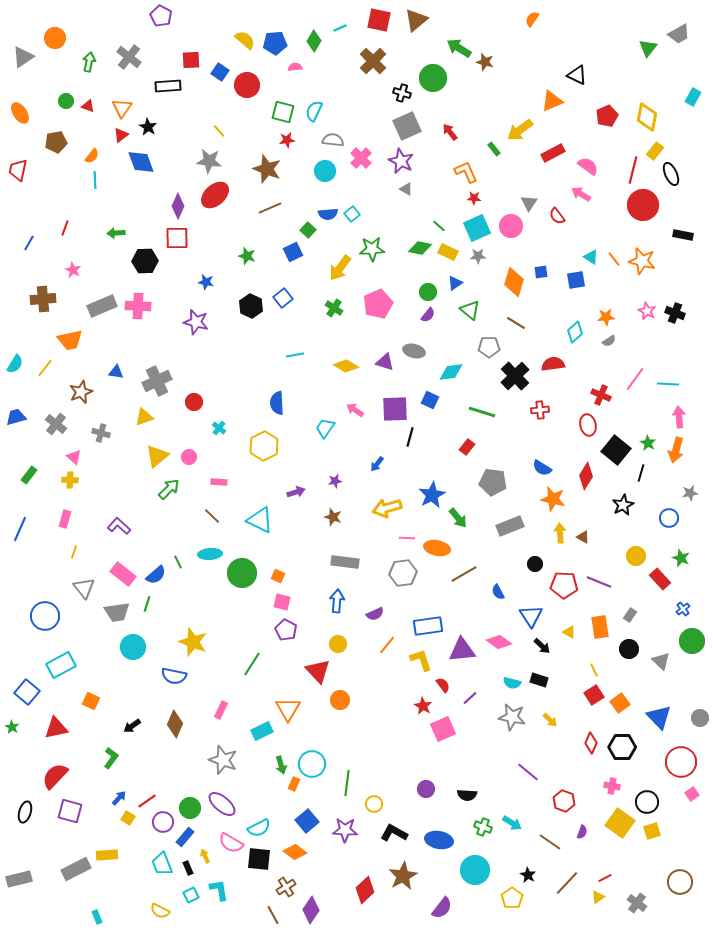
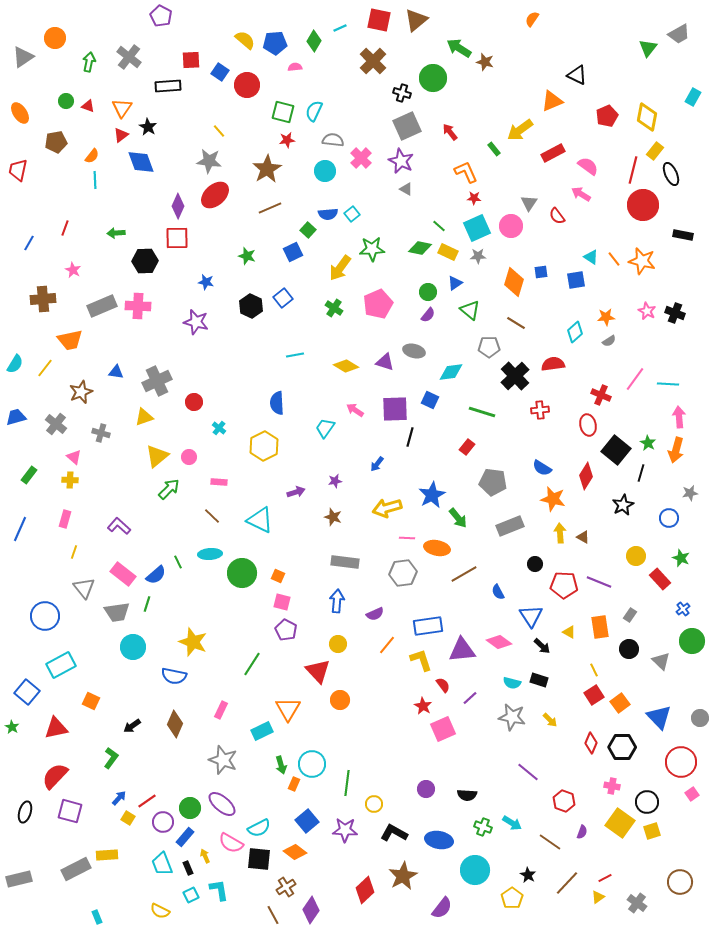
brown star at (267, 169): rotated 20 degrees clockwise
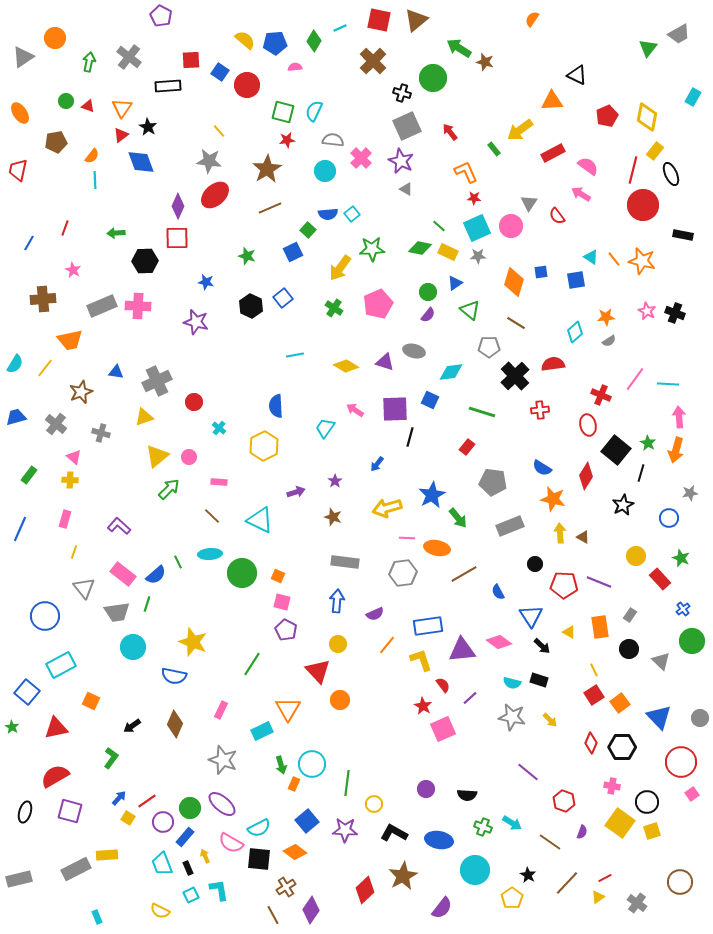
orange triangle at (552, 101): rotated 20 degrees clockwise
blue semicircle at (277, 403): moved 1 px left, 3 px down
purple star at (335, 481): rotated 24 degrees counterclockwise
red semicircle at (55, 776): rotated 16 degrees clockwise
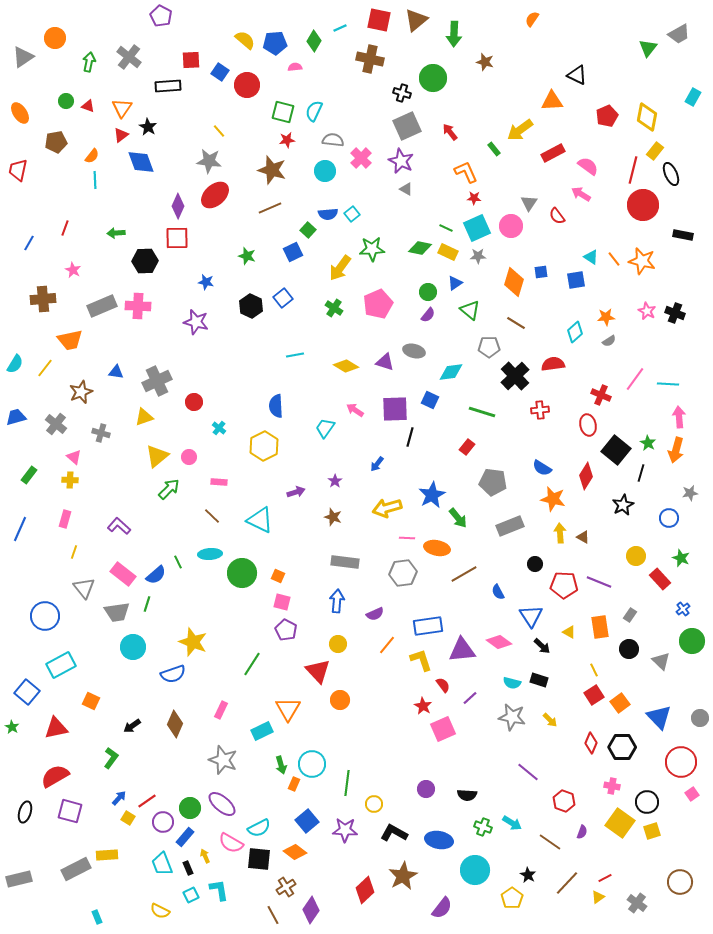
green arrow at (459, 48): moved 5 px left, 14 px up; rotated 120 degrees counterclockwise
brown cross at (373, 61): moved 3 px left, 2 px up; rotated 32 degrees counterclockwise
brown star at (267, 169): moved 5 px right, 1 px down; rotated 24 degrees counterclockwise
green line at (439, 226): moved 7 px right, 2 px down; rotated 16 degrees counterclockwise
blue semicircle at (174, 676): moved 1 px left, 2 px up; rotated 30 degrees counterclockwise
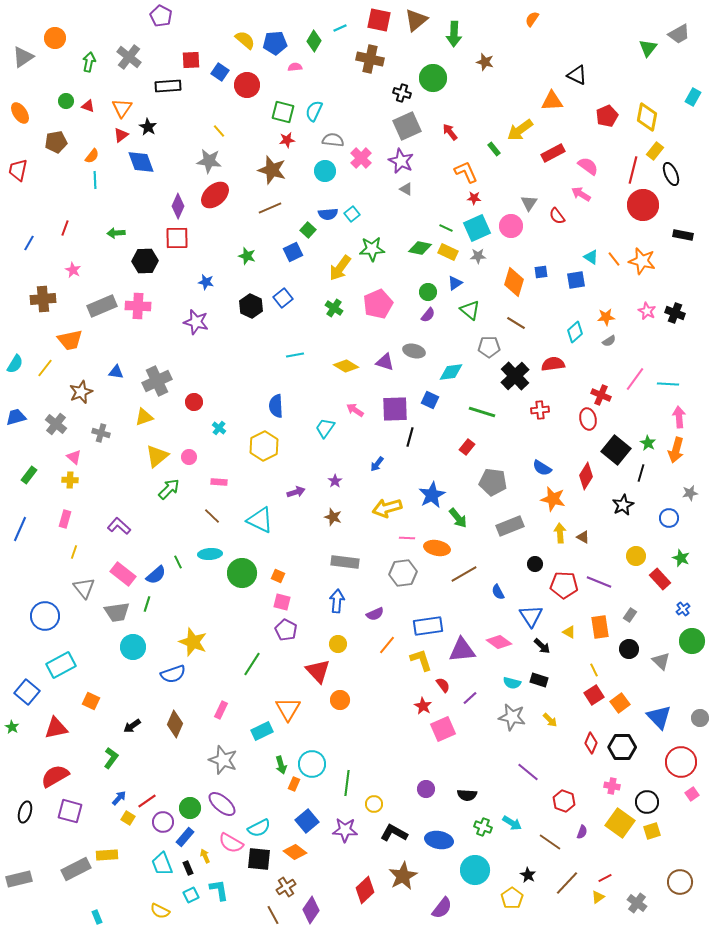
red ellipse at (588, 425): moved 6 px up
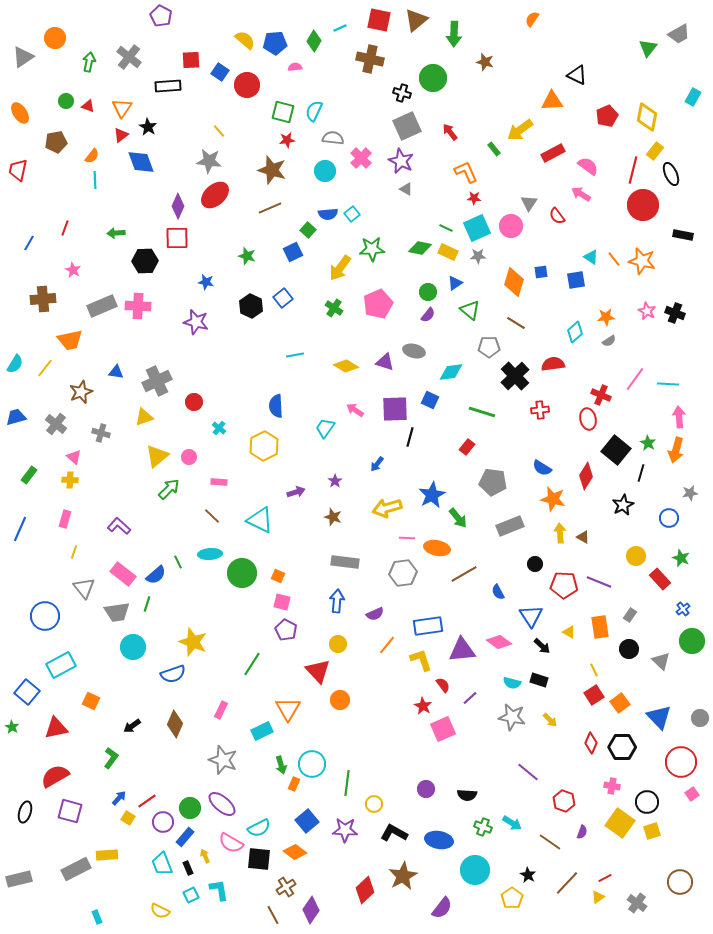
gray semicircle at (333, 140): moved 2 px up
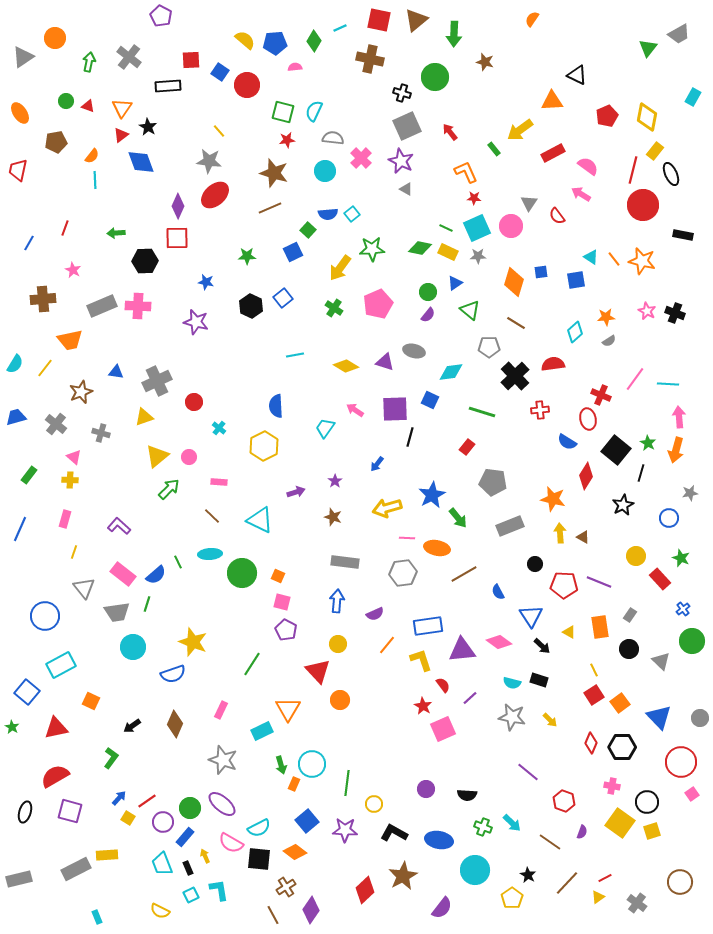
green circle at (433, 78): moved 2 px right, 1 px up
brown star at (272, 170): moved 2 px right, 3 px down
green star at (247, 256): rotated 18 degrees counterclockwise
blue semicircle at (542, 468): moved 25 px right, 26 px up
cyan arrow at (512, 823): rotated 12 degrees clockwise
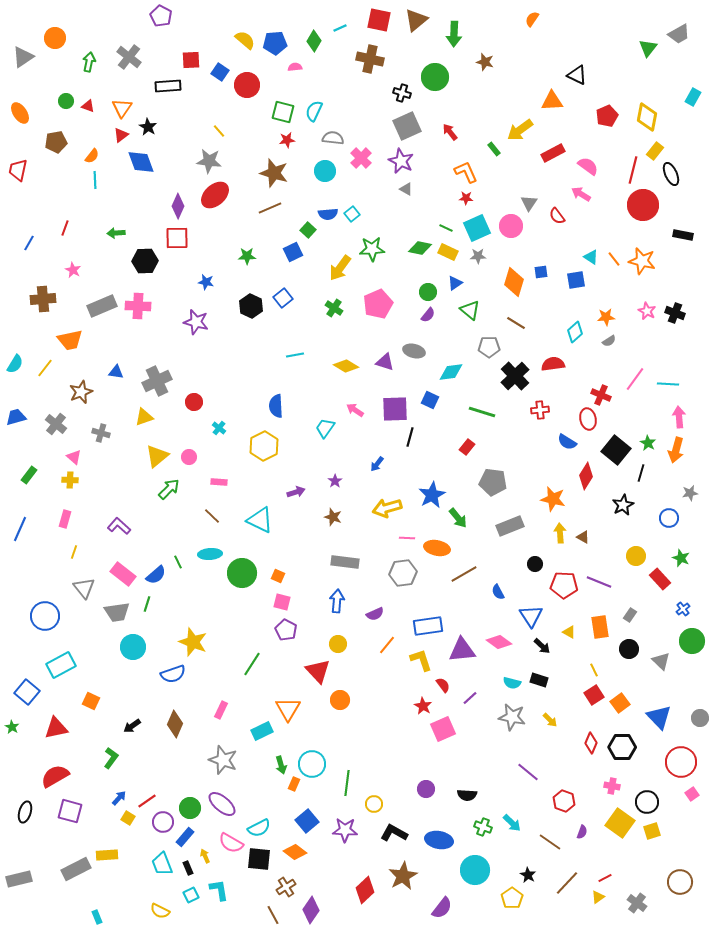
red star at (474, 198): moved 8 px left
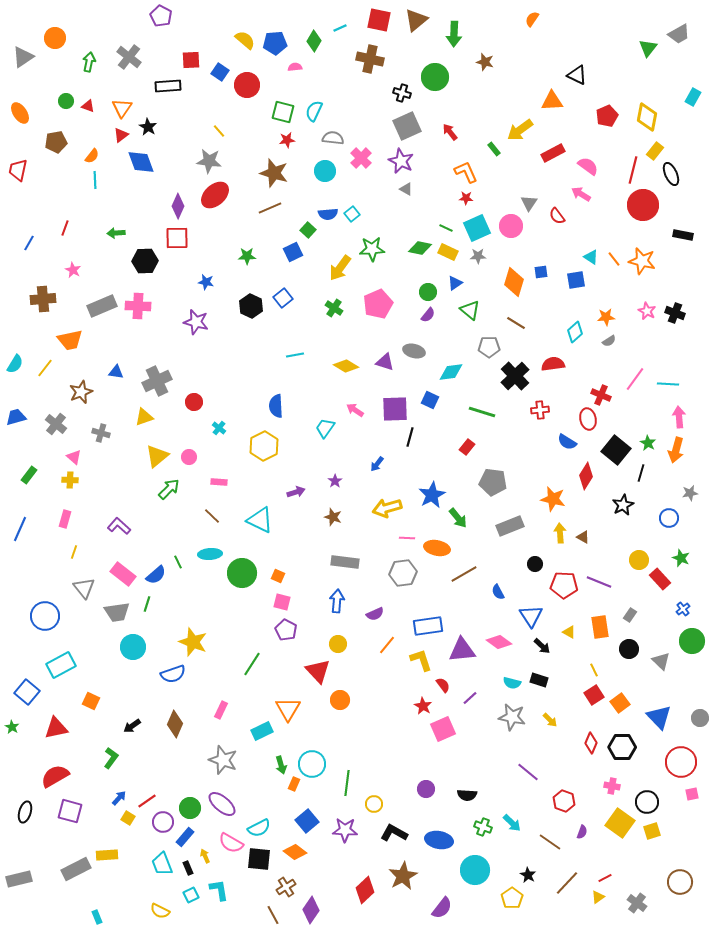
yellow circle at (636, 556): moved 3 px right, 4 px down
pink square at (692, 794): rotated 24 degrees clockwise
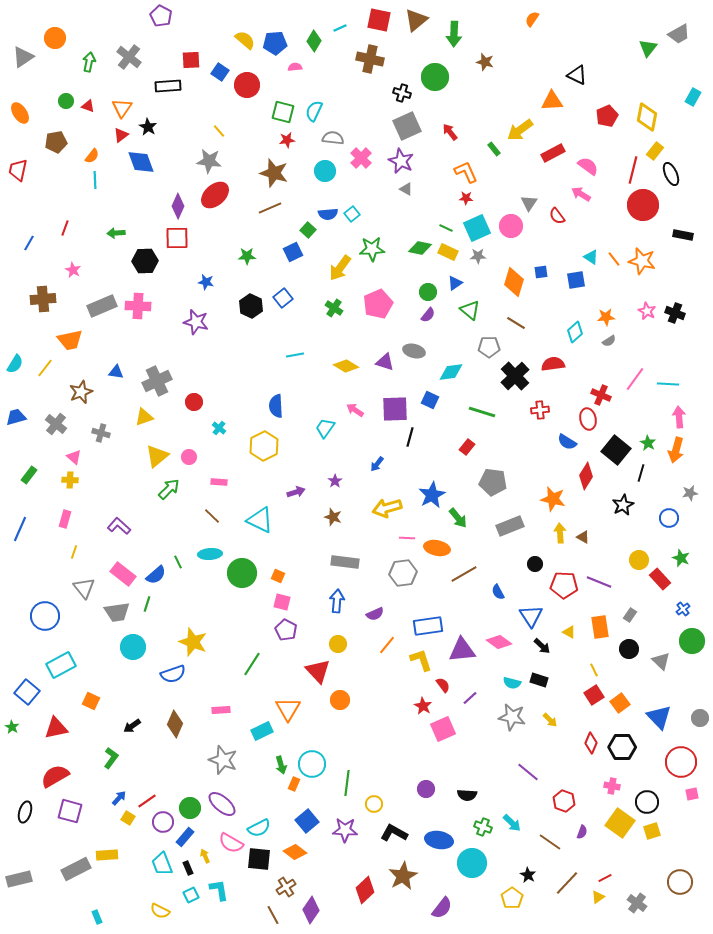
pink rectangle at (221, 710): rotated 60 degrees clockwise
cyan circle at (475, 870): moved 3 px left, 7 px up
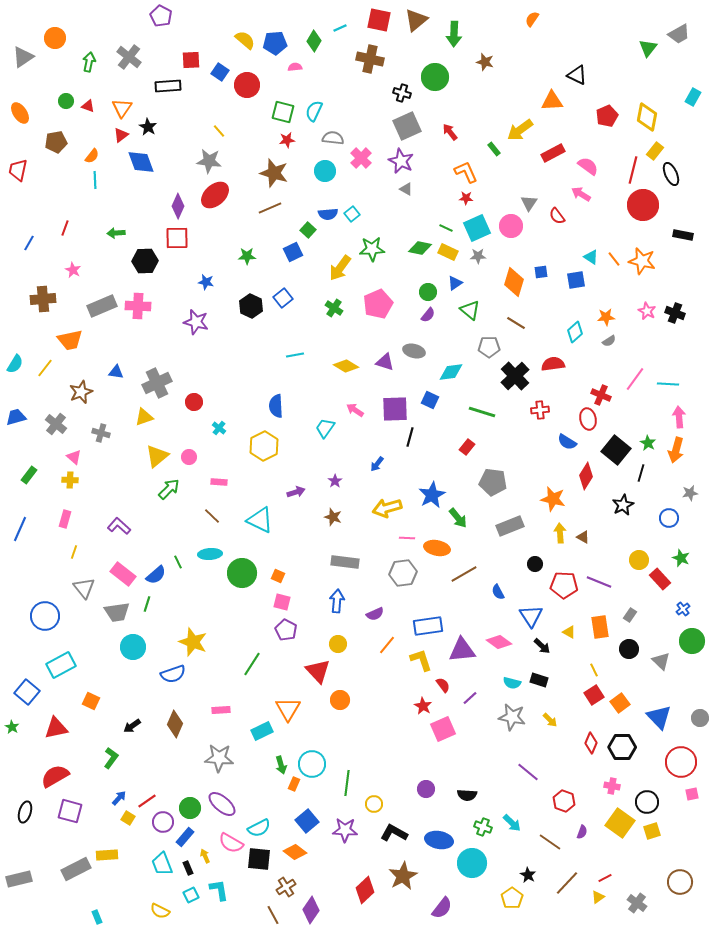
gray cross at (157, 381): moved 2 px down
gray star at (223, 760): moved 4 px left, 2 px up; rotated 16 degrees counterclockwise
